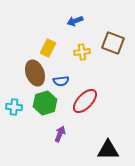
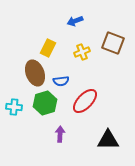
yellow cross: rotated 14 degrees counterclockwise
purple arrow: rotated 21 degrees counterclockwise
black triangle: moved 10 px up
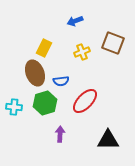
yellow rectangle: moved 4 px left
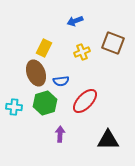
brown ellipse: moved 1 px right
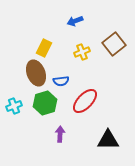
brown square: moved 1 px right, 1 px down; rotated 30 degrees clockwise
cyan cross: moved 1 px up; rotated 28 degrees counterclockwise
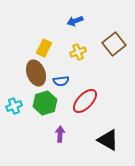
yellow cross: moved 4 px left
black triangle: rotated 30 degrees clockwise
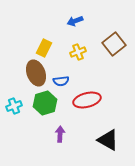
red ellipse: moved 2 px right, 1 px up; rotated 32 degrees clockwise
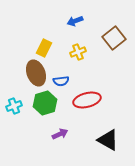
brown square: moved 6 px up
purple arrow: rotated 63 degrees clockwise
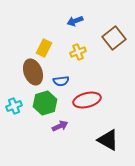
brown ellipse: moved 3 px left, 1 px up
purple arrow: moved 8 px up
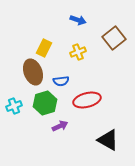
blue arrow: moved 3 px right, 1 px up; rotated 140 degrees counterclockwise
